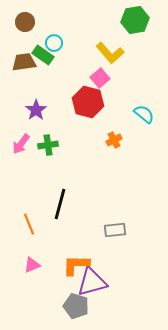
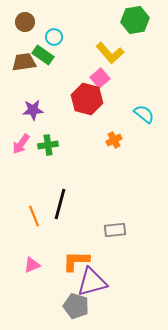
cyan circle: moved 6 px up
red hexagon: moved 1 px left, 3 px up
purple star: moved 3 px left; rotated 30 degrees clockwise
orange line: moved 5 px right, 8 px up
orange L-shape: moved 4 px up
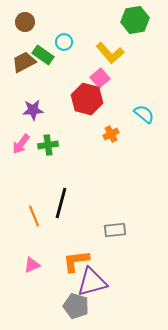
cyan circle: moved 10 px right, 5 px down
brown trapezoid: rotated 20 degrees counterclockwise
orange cross: moved 3 px left, 6 px up
black line: moved 1 px right, 1 px up
orange L-shape: rotated 8 degrees counterclockwise
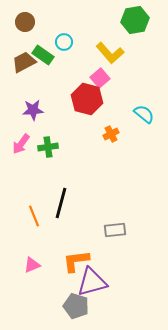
green cross: moved 2 px down
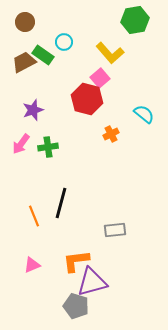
purple star: rotated 15 degrees counterclockwise
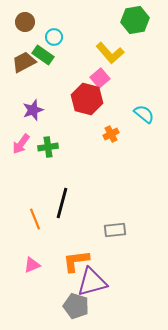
cyan circle: moved 10 px left, 5 px up
black line: moved 1 px right
orange line: moved 1 px right, 3 px down
